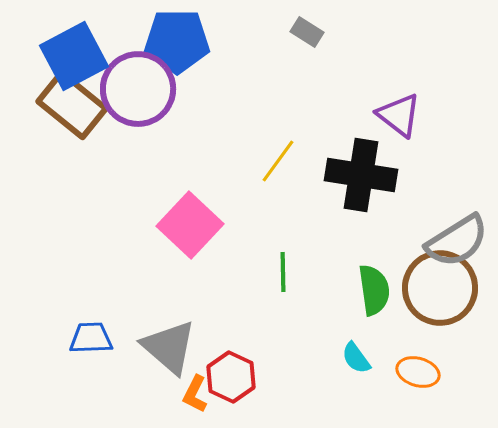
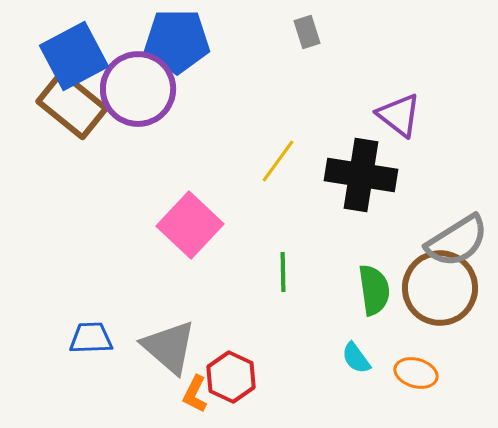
gray rectangle: rotated 40 degrees clockwise
orange ellipse: moved 2 px left, 1 px down
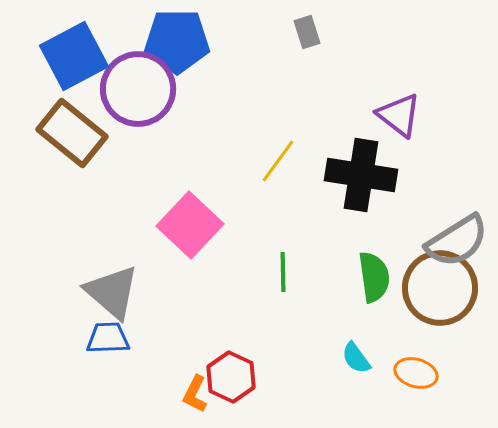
brown rectangle: moved 28 px down
green semicircle: moved 13 px up
blue trapezoid: moved 17 px right
gray triangle: moved 57 px left, 55 px up
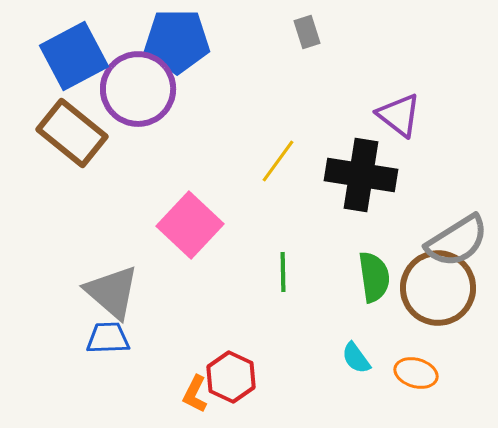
brown circle: moved 2 px left
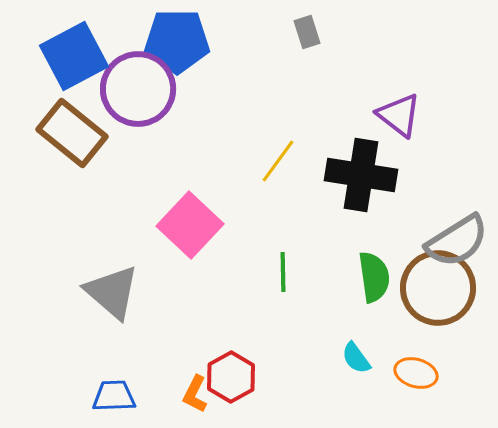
blue trapezoid: moved 6 px right, 58 px down
red hexagon: rotated 6 degrees clockwise
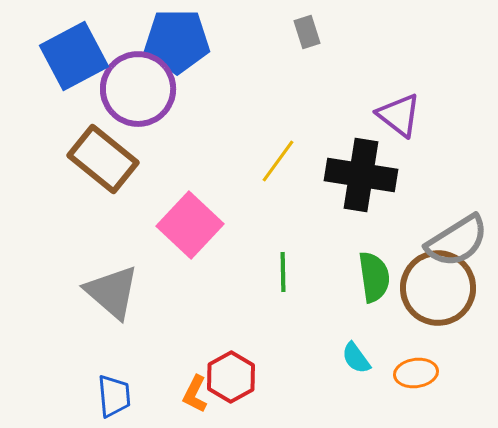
brown rectangle: moved 31 px right, 26 px down
orange ellipse: rotated 24 degrees counterclockwise
blue trapezoid: rotated 87 degrees clockwise
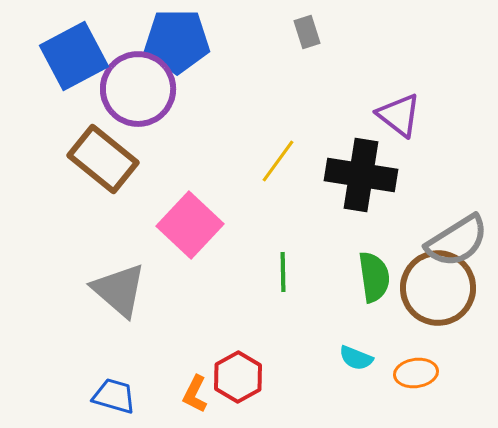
gray triangle: moved 7 px right, 2 px up
cyan semicircle: rotated 32 degrees counterclockwise
red hexagon: moved 7 px right
blue trapezoid: rotated 69 degrees counterclockwise
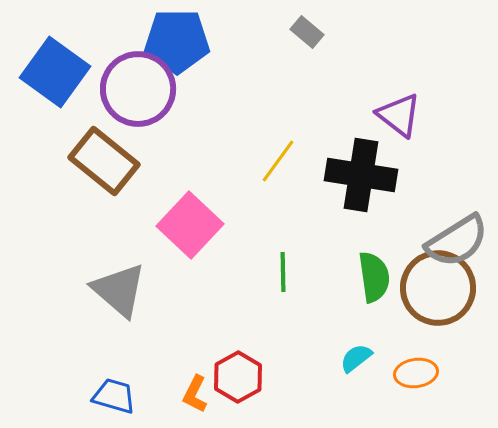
gray rectangle: rotated 32 degrees counterclockwise
blue square: moved 19 px left, 16 px down; rotated 26 degrees counterclockwise
brown rectangle: moved 1 px right, 2 px down
cyan semicircle: rotated 120 degrees clockwise
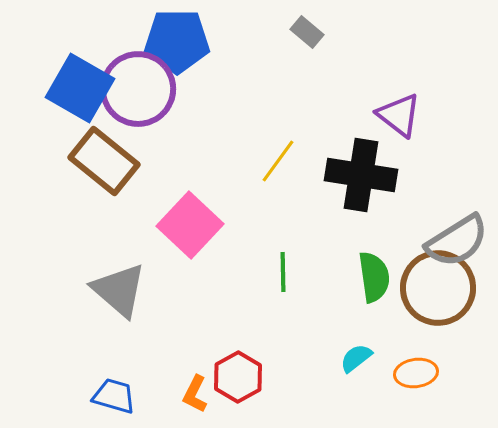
blue square: moved 25 px right, 16 px down; rotated 6 degrees counterclockwise
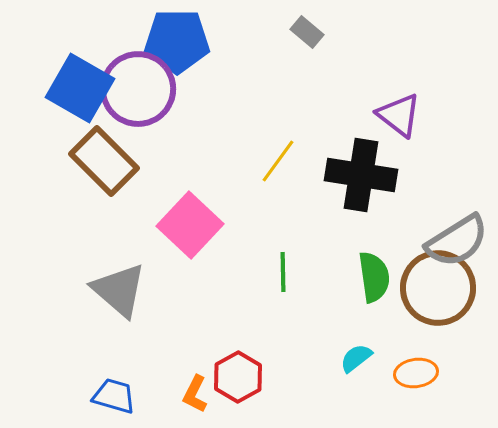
brown rectangle: rotated 6 degrees clockwise
